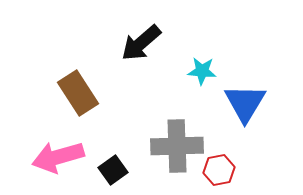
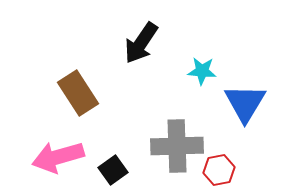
black arrow: rotated 15 degrees counterclockwise
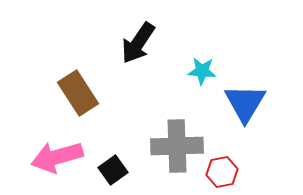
black arrow: moved 3 px left
pink arrow: moved 1 px left
red hexagon: moved 3 px right, 2 px down
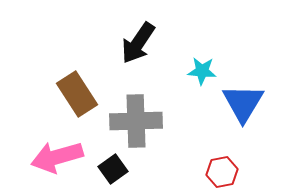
brown rectangle: moved 1 px left, 1 px down
blue triangle: moved 2 px left
gray cross: moved 41 px left, 25 px up
black square: moved 1 px up
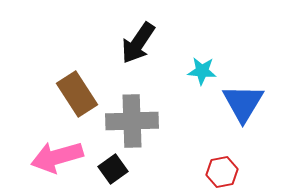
gray cross: moved 4 px left
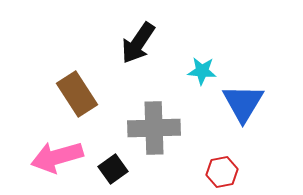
gray cross: moved 22 px right, 7 px down
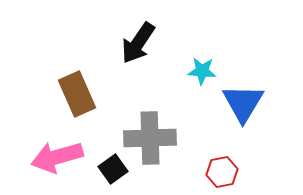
brown rectangle: rotated 9 degrees clockwise
gray cross: moved 4 px left, 10 px down
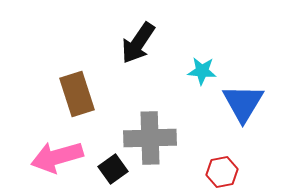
brown rectangle: rotated 6 degrees clockwise
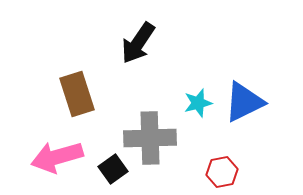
cyan star: moved 4 px left, 32 px down; rotated 20 degrees counterclockwise
blue triangle: moved 1 px right, 1 px up; rotated 33 degrees clockwise
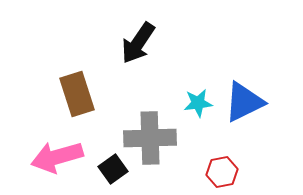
cyan star: rotated 8 degrees clockwise
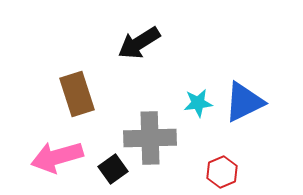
black arrow: moved 1 px right; rotated 24 degrees clockwise
red hexagon: rotated 12 degrees counterclockwise
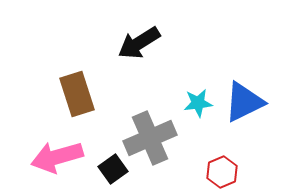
gray cross: rotated 21 degrees counterclockwise
